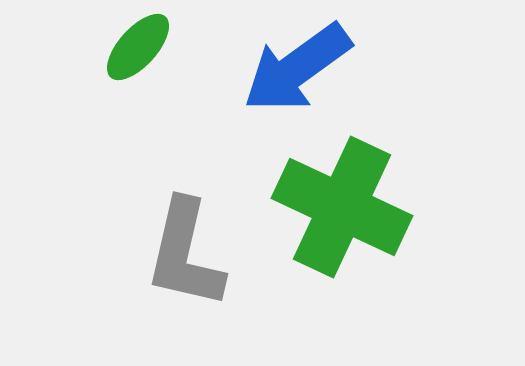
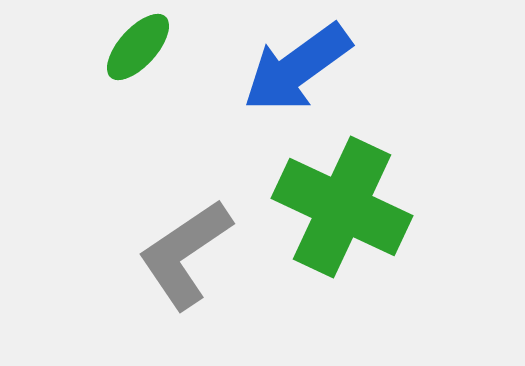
gray L-shape: rotated 43 degrees clockwise
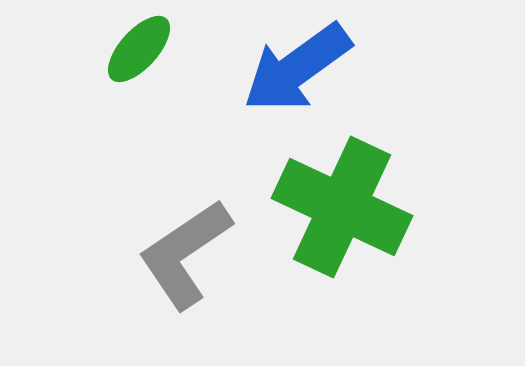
green ellipse: moved 1 px right, 2 px down
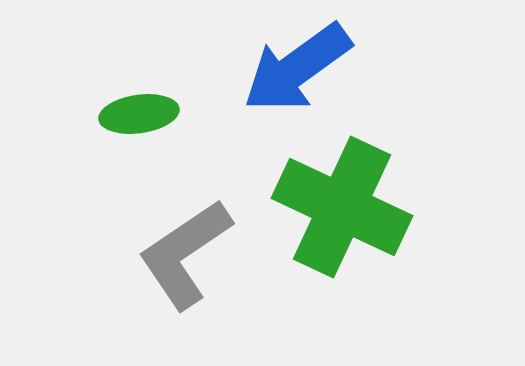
green ellipse: moved 65 px down; rotated 40 degrees clockwise
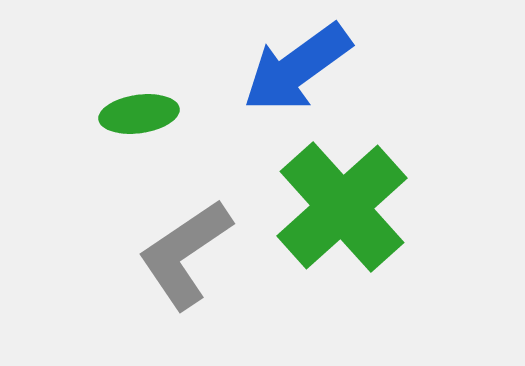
green cross: rotated 23 degrees clockwise
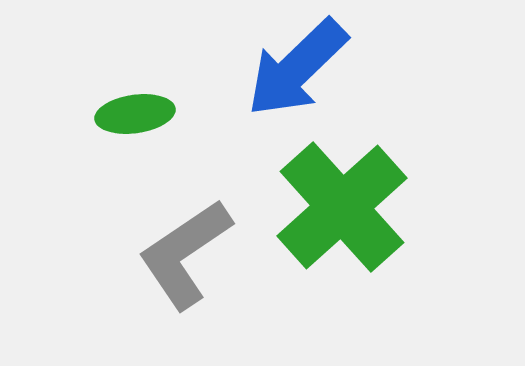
blue arrow: rotated 8 degrees counterclockwise
green ellipse: moved 4 px left
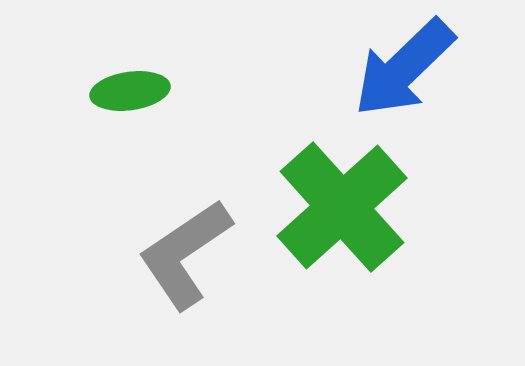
blue arrow: moved 107 px right
green ellipse: moved 5 px left, 23 px up
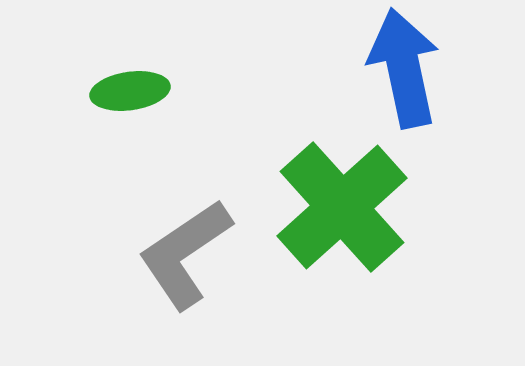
blue arrow: rotated 122 degrees clockwise
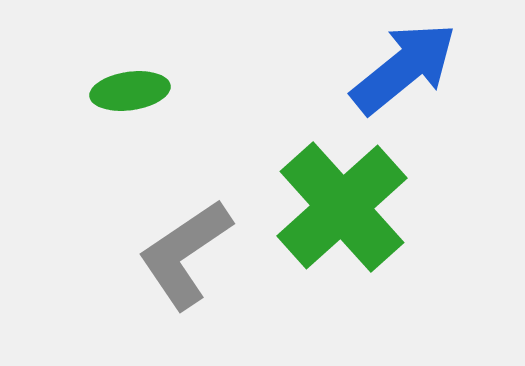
blue arrow: rotated 63 degrees clockwise
